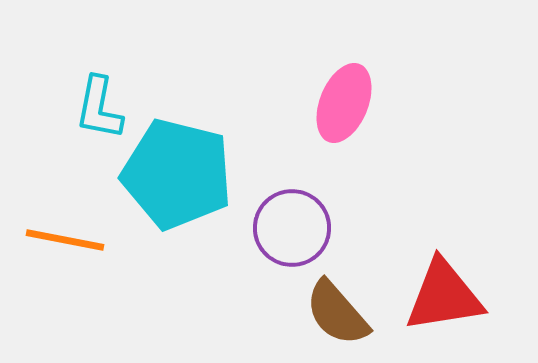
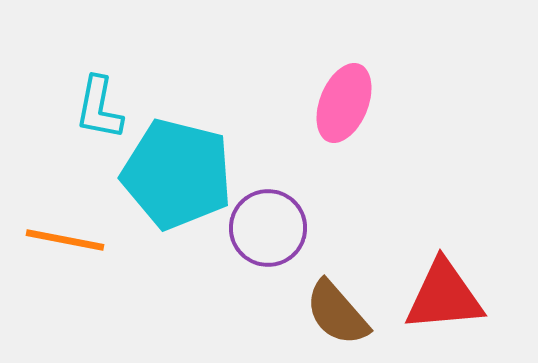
purple circle: moved 24 px left
red triangle: rotated 4 degrees clockwise
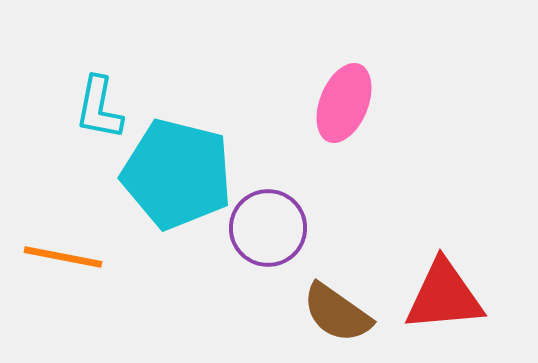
orange line: moved 2 px left, 17 px down
brown semicircle: rotated 14 degrees counterclockwise
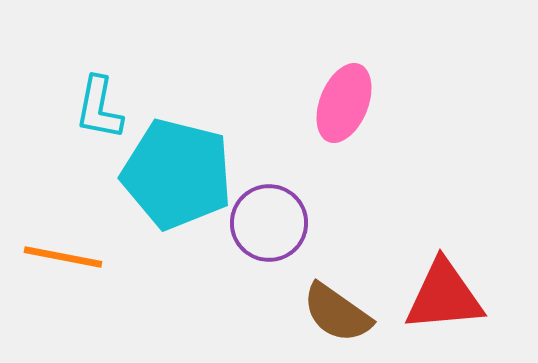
purple circle: moved 1 px right, 5 px up
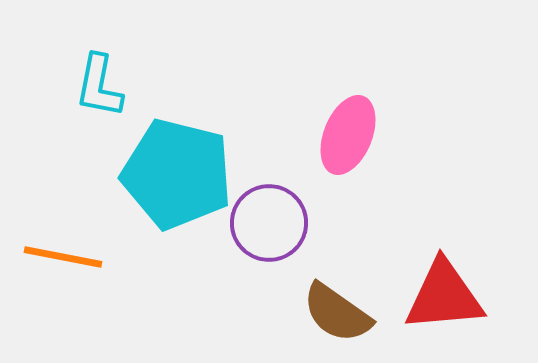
pink ellipse: moved 4 px right, 32 px down
cyan L-shape: moved 22 px up
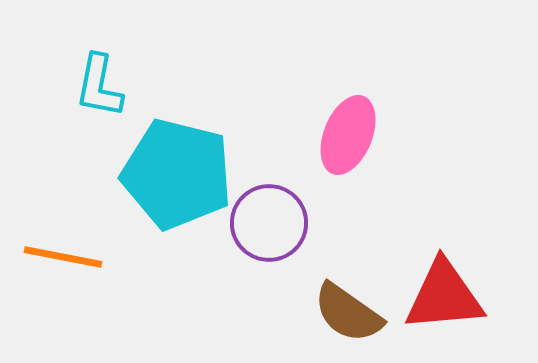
brown semicircle: moved 11 px right
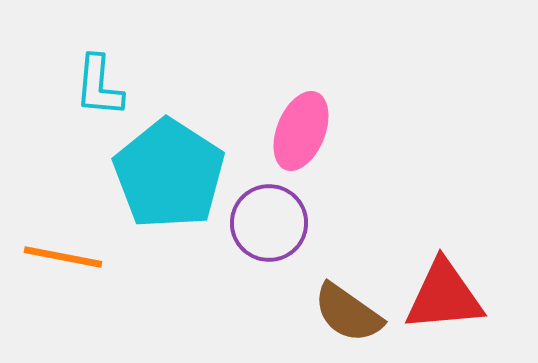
cyan L-shape: rotated 6 degrees counterclockwise
pink ellipse: moved 47 px left, 4 px up
cyan pentagon: moved 8 px left; rotated 19 degrees clockwise
